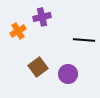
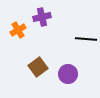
orange cross: moved 1 px up
black line: moved 2 px right, 1 px up
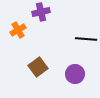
purple cross: moved 1 px left, 5 px up
purple circle: moved 7 px right
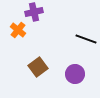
purple cross: moved 7 px left
orange cross: rotated 21 degrees counterclockwise
black line: rotated 15 degrees clockwise
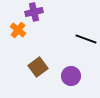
purple circle: moved 4 px left, 2 px down
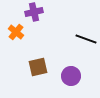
orange cross: moved 2 px left, 2 px down
brown square: rotated 24 degrees clockwise
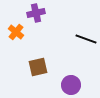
purple cross: moved 2 px right, 1 px down
purple circle: moved 9 px down
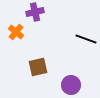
purple cross: moved 1 px left, 1 px up
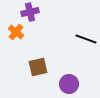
purple cross: moved 5 px left
purple circle: moved 2 px left, 1 px up
